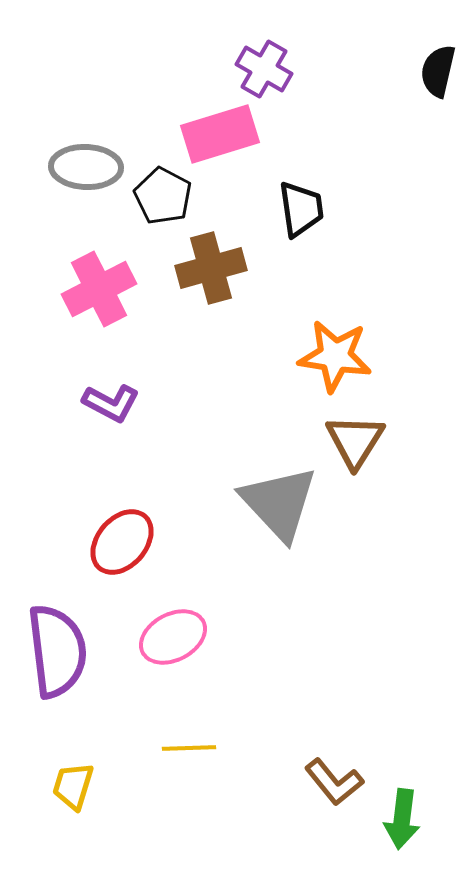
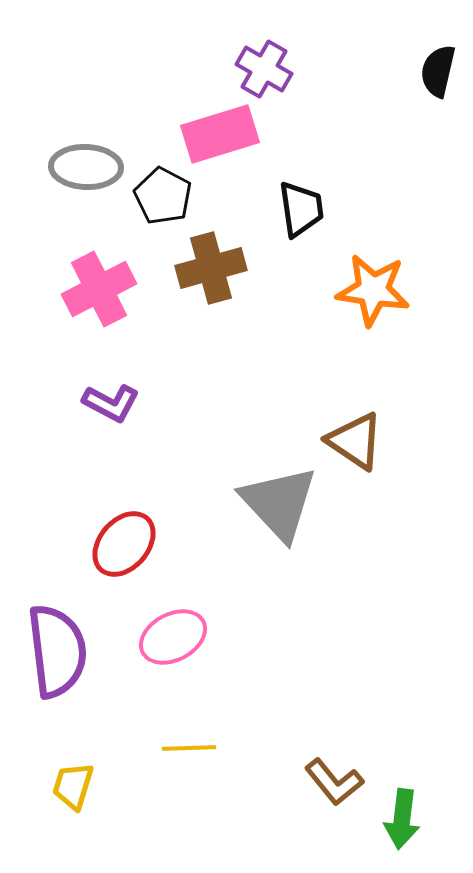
orange star: moved 38 px right, 66 px up
brown triangle: rotated 28 degrees counterclockwise
red ellipse: moved 2 px right, 2 px down
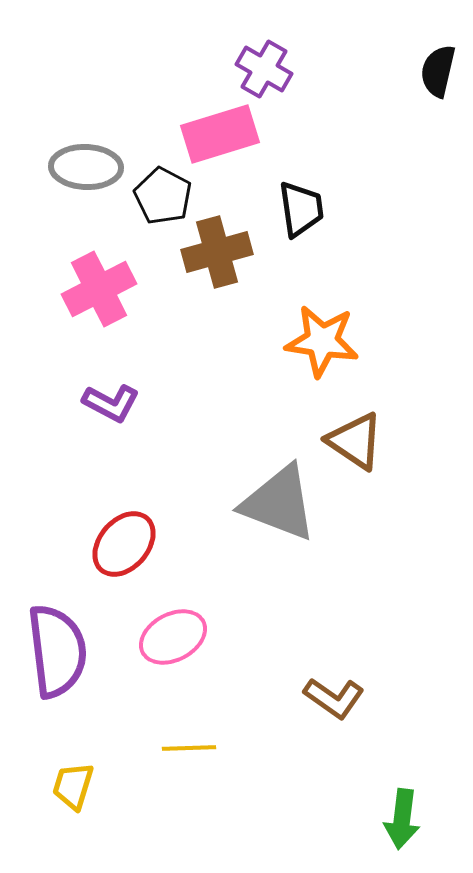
brown cross: moved 6 px right, 16 px up
orange star: moved 51 px left, 51 px down
gray triangle: rotated 26 degrees counterclockwise
brown L-shape: moved 84 px up; rotated 16 degrees counterclockwise
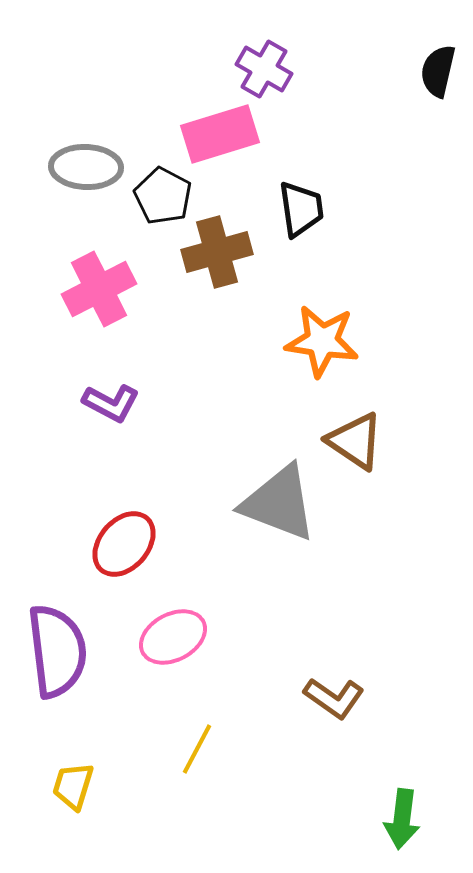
yellow line: moved 8 px right, 1 px down; rotated 60 degrees counterclockwise
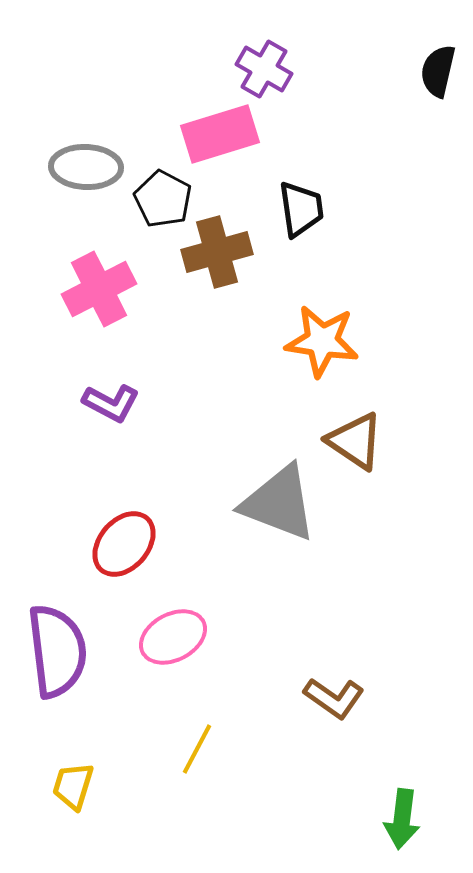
black pentagon: moved 3 px down
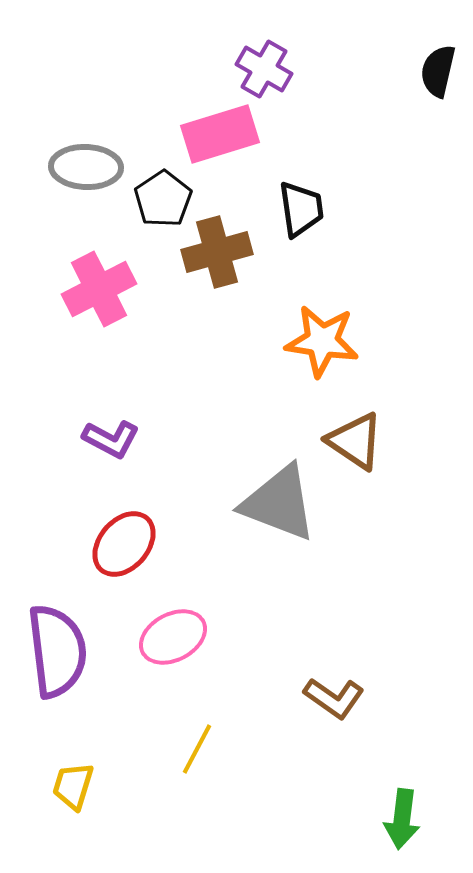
black pentagon: rotated 10 degrees clockwise
purple L-shape: moved 36 px down
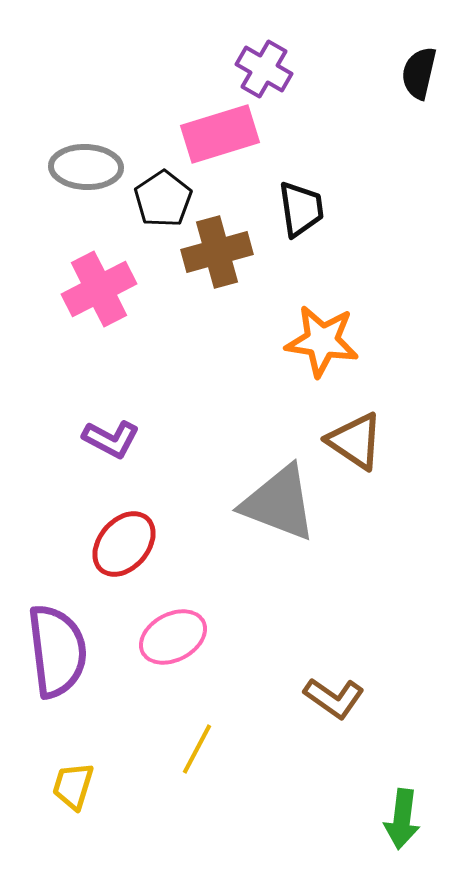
black semicircle: moved 19 px left, 2 px down
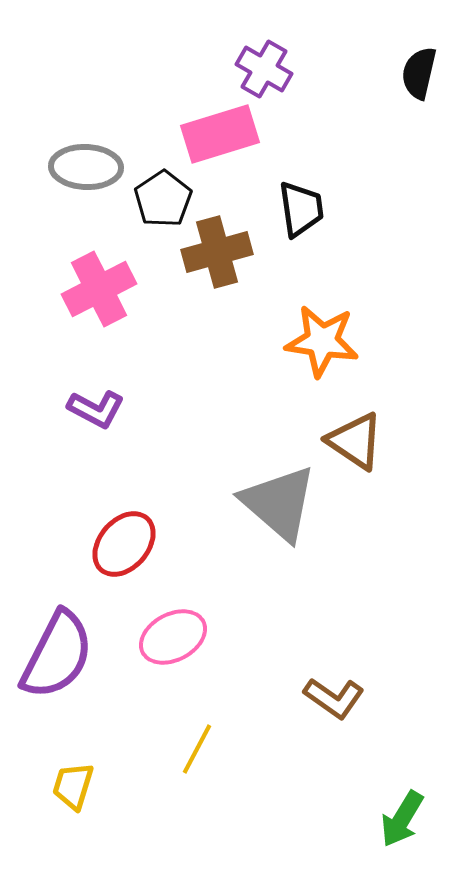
purple L-shape: moved 15 px left, 30 px up
gray triangle: rotated 20 degrees clockwise
purple semicircle: moved 4 px down; rotated 34 degrees clockwise
green arrow: rotated 24 degrees clockwise
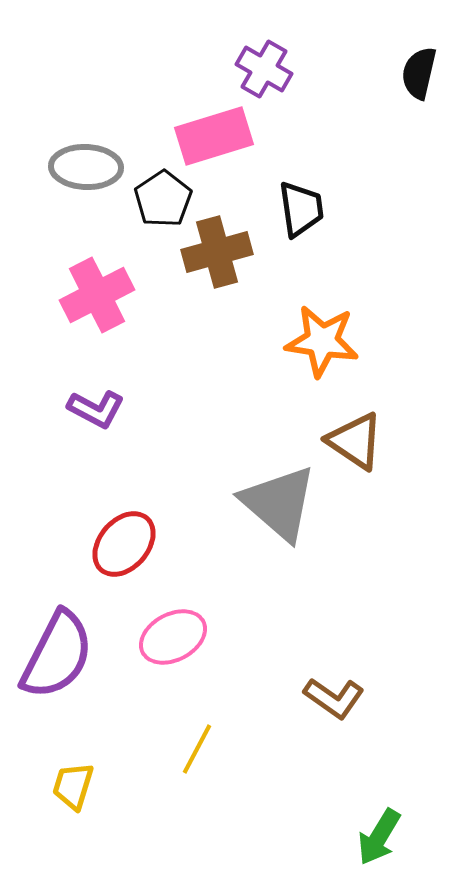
pink rectangle: moved 6 px left, 2 px down
pink cross: moved 2 px left, 6 px down
green arrow: moved 23 px left, 18 px down
